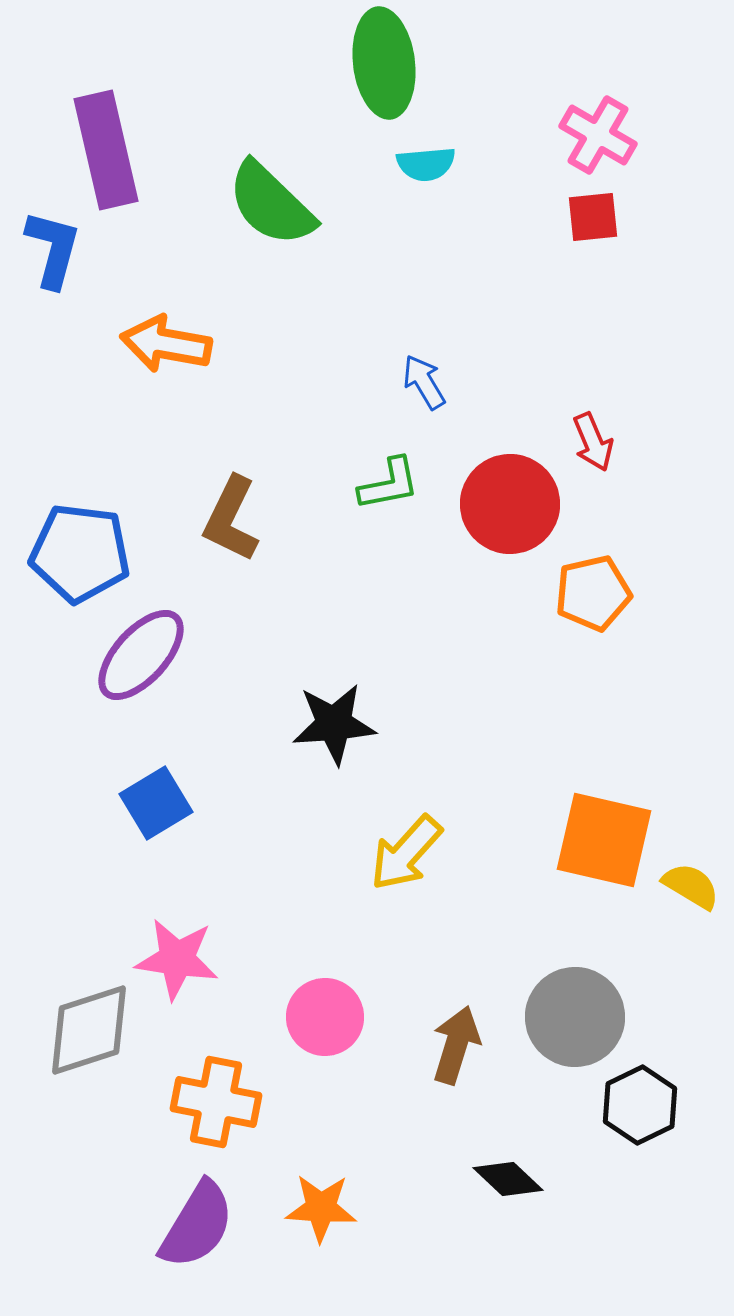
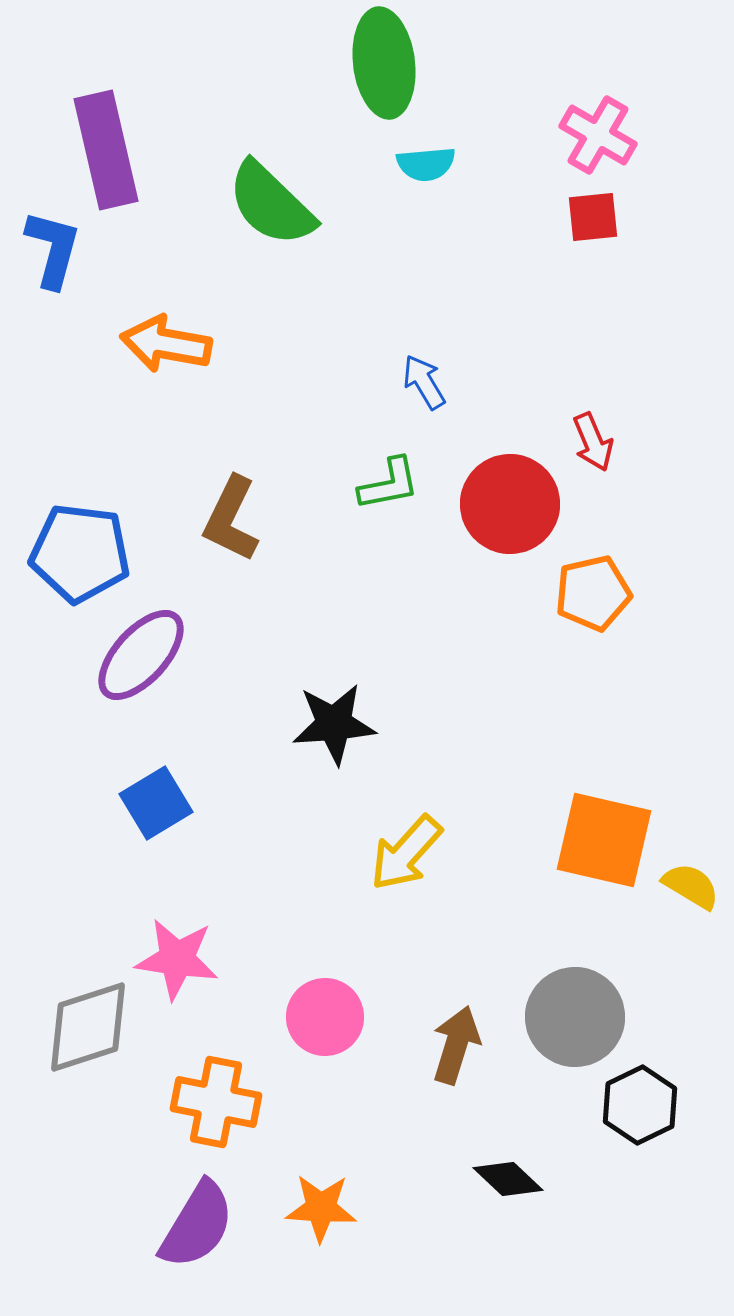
gray diamond: moved 1 px left, 3 px up
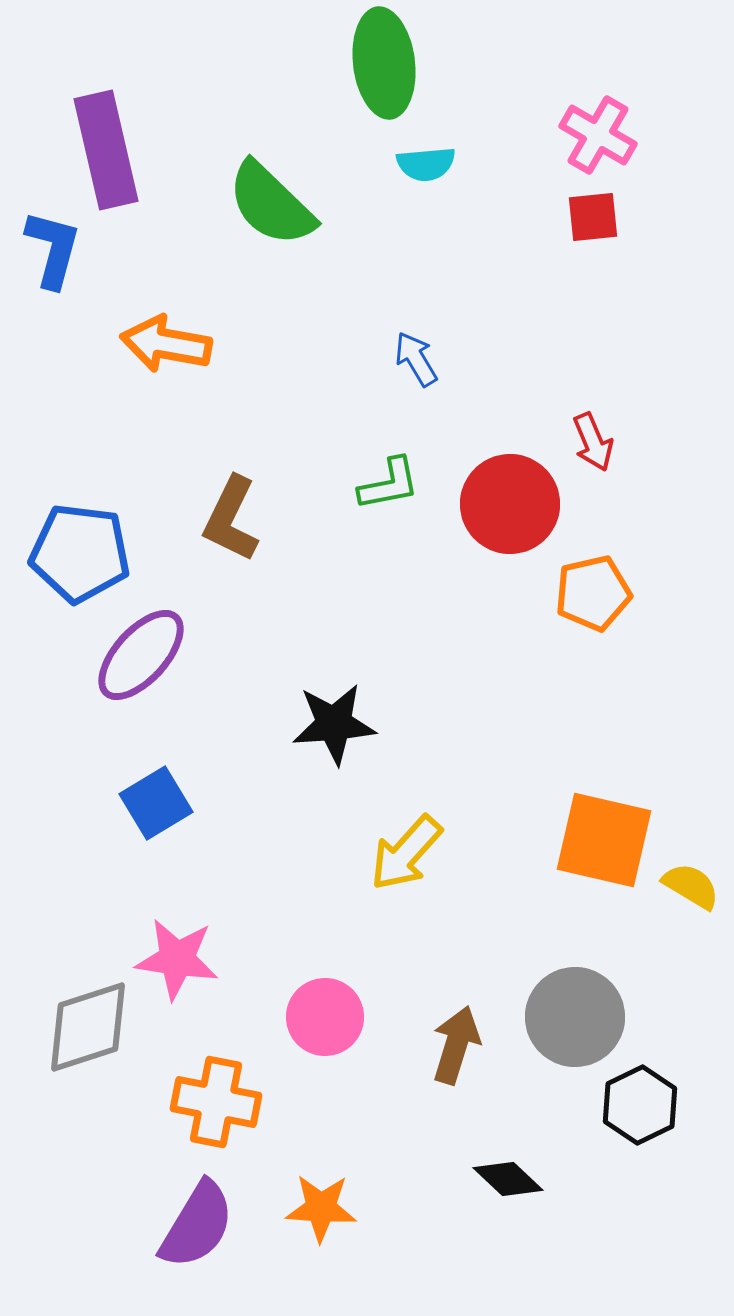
blue arrow: moved 8 px left, 23 px up
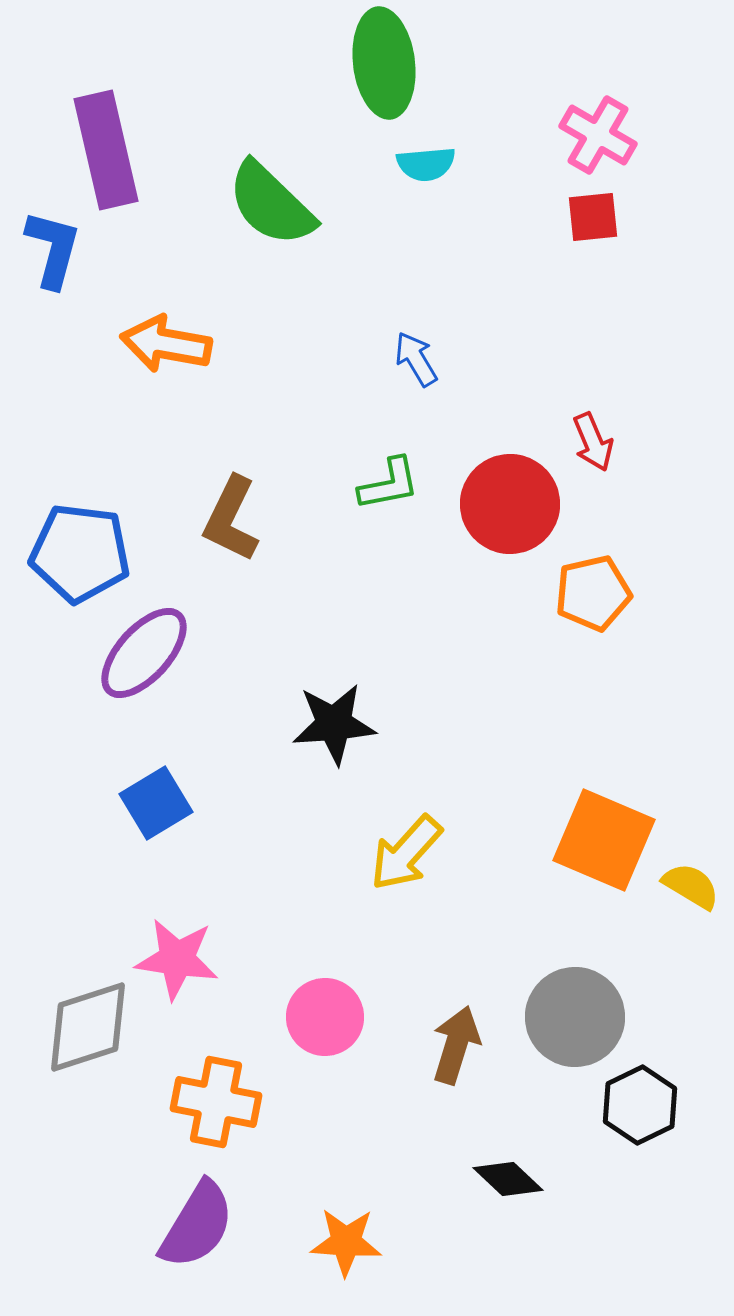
purple ellipse: moved 3 px right, 2 px up
orange square: rotated 10 degrees clockwise
orange star: moved 25 px right, 34 px down
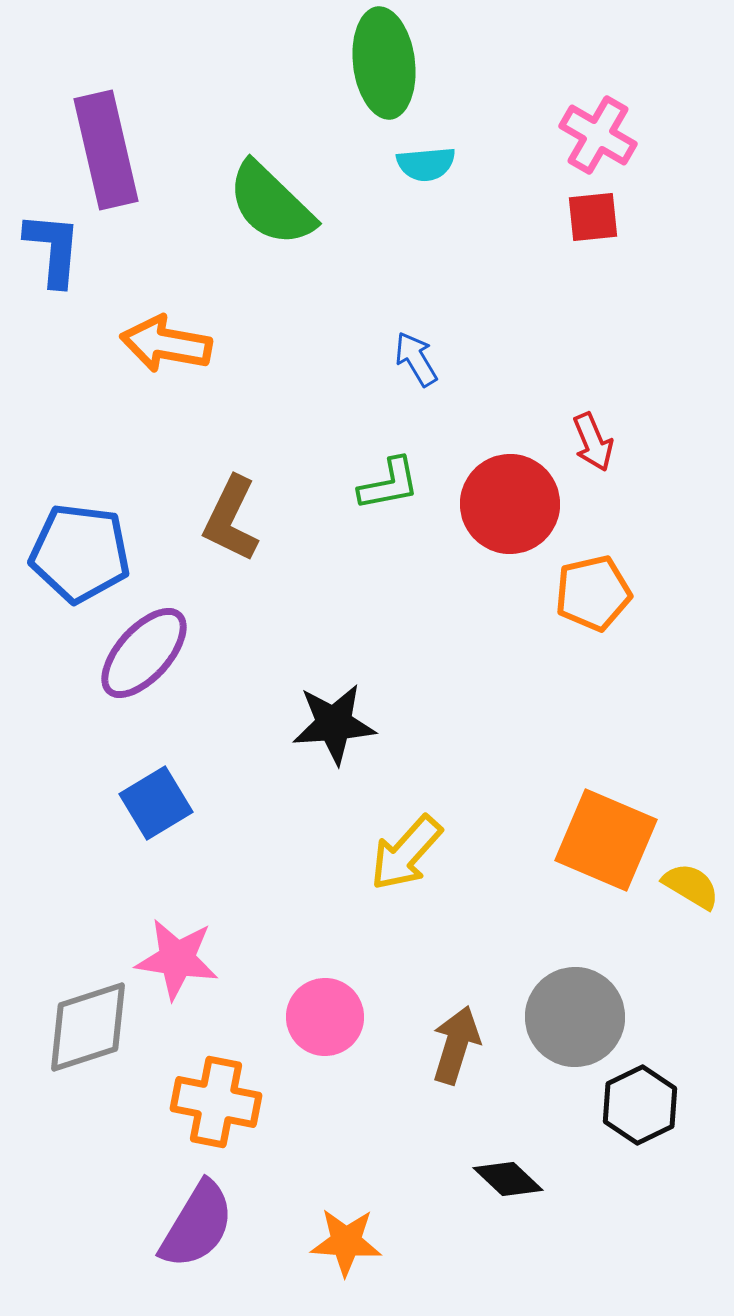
blue L-shape: rotated 10 degrees counterclockwise
orange square: moved 2 px right
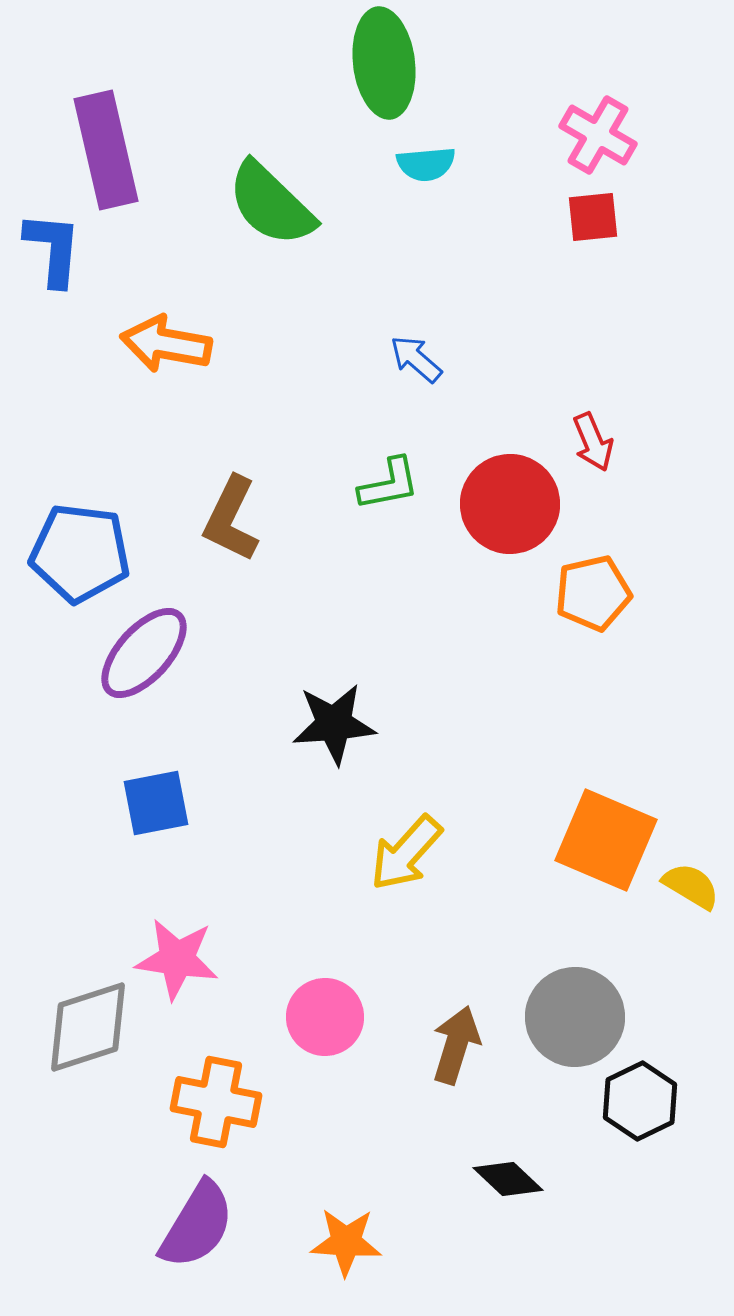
blue arrow: rotated 18 degrees counterclockwise
blue square: rotated 20 degrees clockwise
black hexagon: moved 4 px up
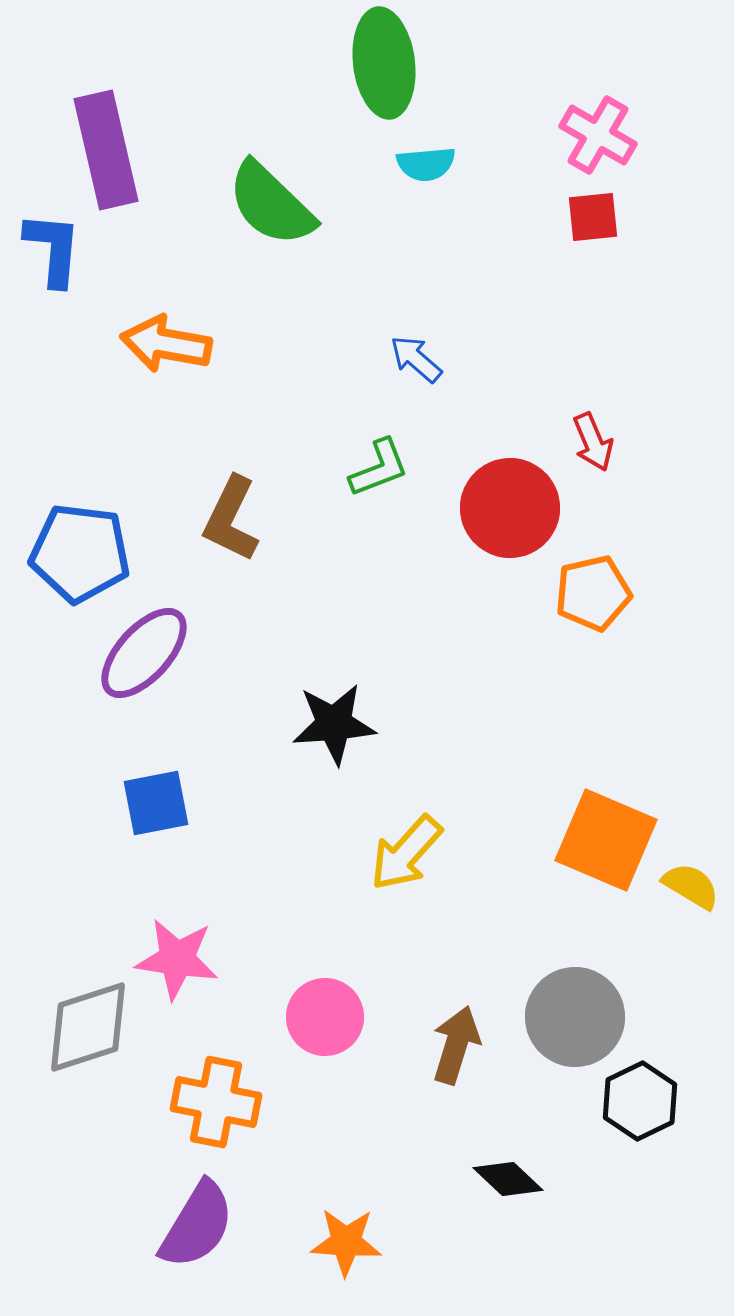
green L-shape: moved 10 px left, 16 px up; rotated 10 degrees counterclockwise
red circle: moved 4 px down
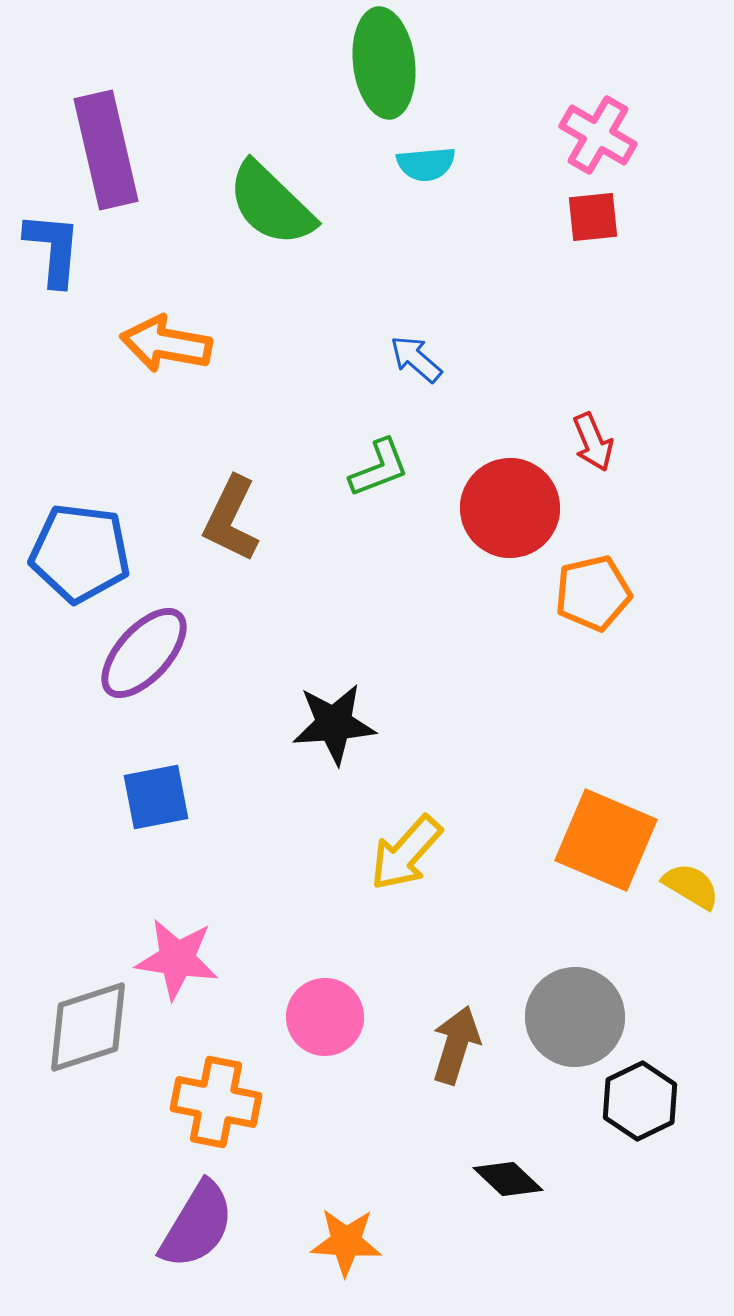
blue square: moved 6 px up
